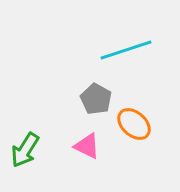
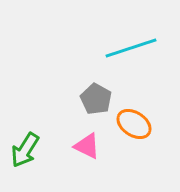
cyan line: moved 5 px right, 2 px up
orange ellipse: rotated 8 degrees counterclockwise
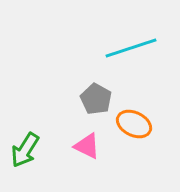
orange ellipse: rotated 8 degrees counterclockwise
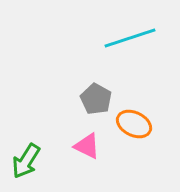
cyan line: moved 1 px left, 10 px up
green arrow: moved 1 px right, 11 px down
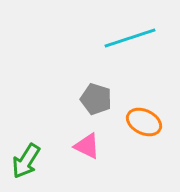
gray pentagon: rotated 12 degrees counterclockwise
orange ellipse: moved 10 px right, 2 px up
